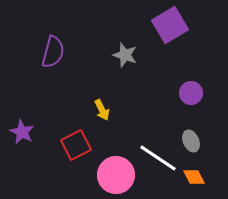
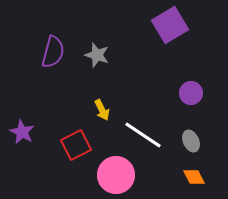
gray star: moved 28 px left
white line: moved 15 px left, 23 px up
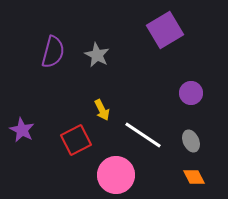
purple square: moved 5 px left, 5 px down
gray star: rotated 10 degrees clockwise
purple star: moved 2 px up
red square: moved 5 px up
